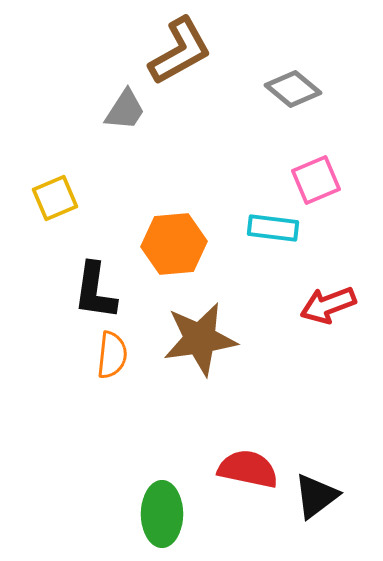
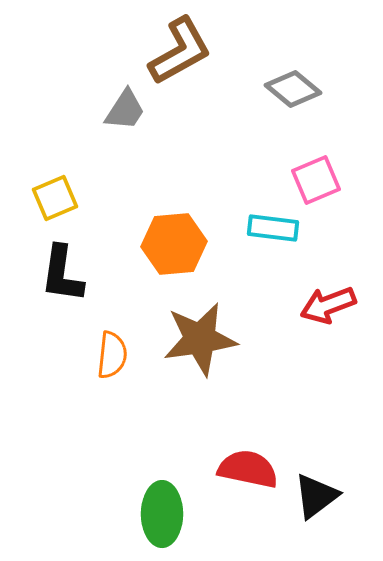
black L-shape: moved 33 px left, 17 px up
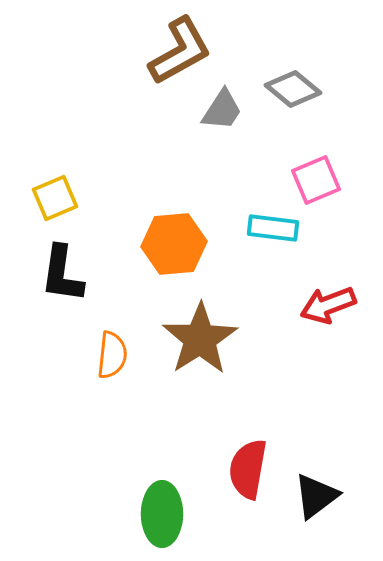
gray trapezoid: moved 97 px right
brown star: rotated 24 degrees counterclockwise
red semicircle: rotated 92 degrees counterclockwise
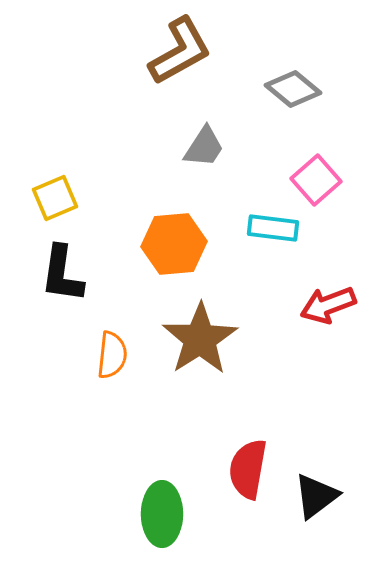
gray trapezoid: moved 18 px left, 37 px down
pink square: rotated 18 degrees counterclockwise
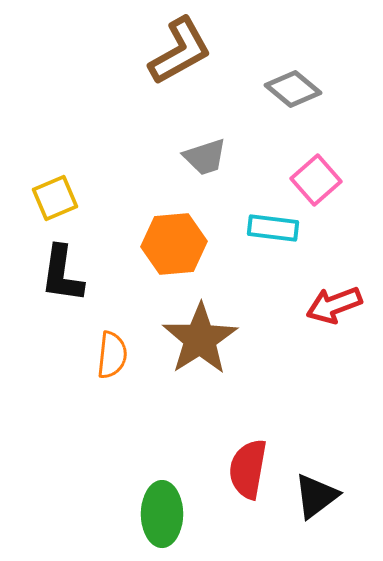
gray trapezoid: moved 1 px right, 10 px down; rotated 39 degrees clockwise
red arrow: moved 6 px right
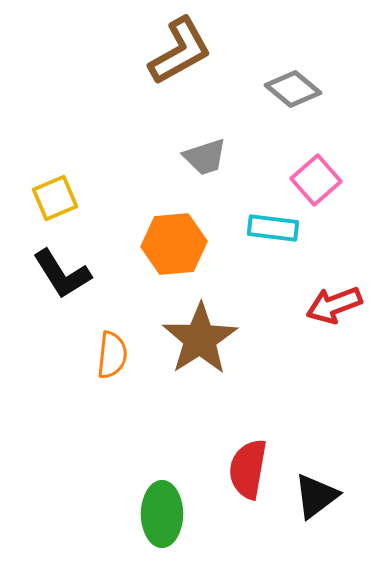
black L-shape: rotated 40 degrees counterclockwise
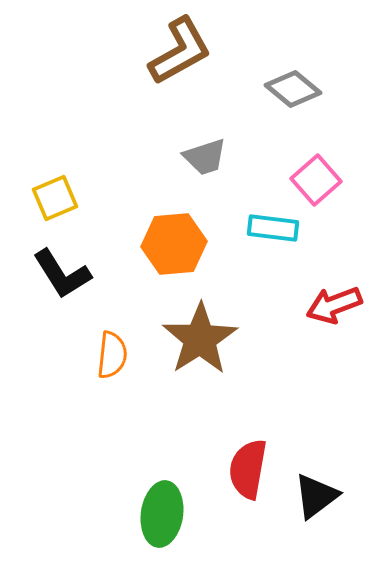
green ellipse: rotated 8 degrees clockwise
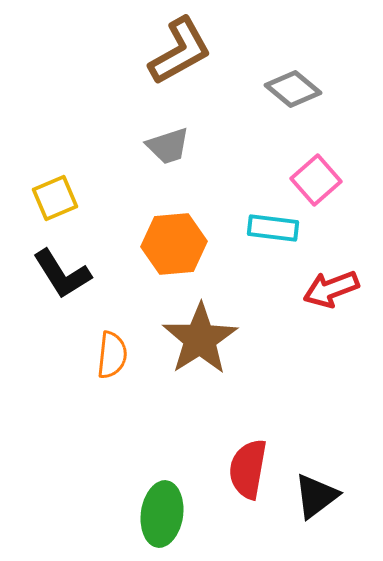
gray trapezoid: moved 37 px left, 11 px up
red arrow: moved 3 px left, 16 px up
